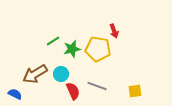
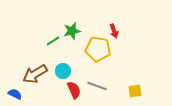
green star: moved 18 px up
cyan circle: moved 2 px right, 3 px up
red semicircle: moved 1 px right, 1 px up
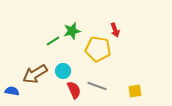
red arrow: moved 1 px right, 1 px up
blue semicircle: moved 3 px left, 3 px up; rotated 16 degrees counterclockwise
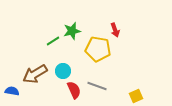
yellow square: moved 1 px right, 5 px down; rotated 16 degrees counterclockwise
